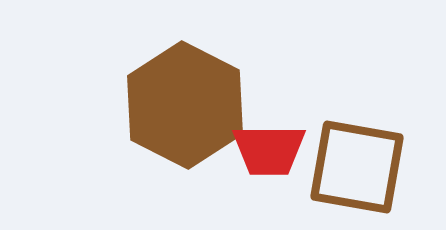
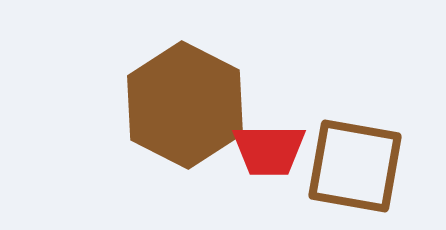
brown square: moved 2 px left, 1 px up
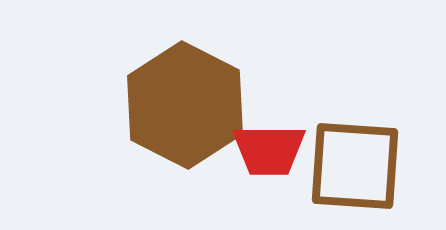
brown square: rotated 6 degrees counterclockwise
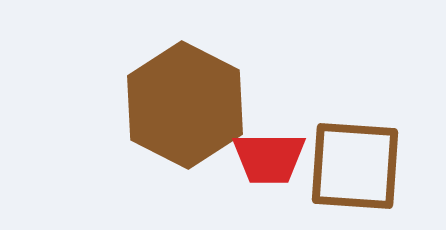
red trapezoid: moved 8 px down
